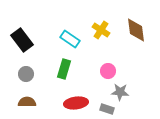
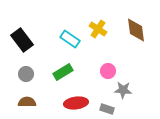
yellow cross: moved 3 px left, 1 px up
green rectangle: moved 1 px left, 3 px down; rotated 42 degrees clockwise
gray star: moved 3 px right, 2 px up
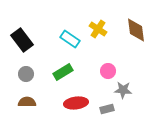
gray rectangle: rotated 32 degrees counterclockwise
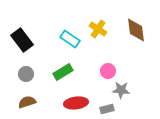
gray star: moved 2 px left
brown semicircle: rotated 18 degrees counterclockwise
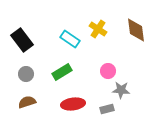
green rectangle: moved 1 px left
red ellipse: moved 3 px left, 1 px down
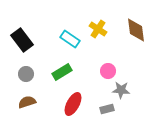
red ellipse: rotated 55 degrees counterclockwise
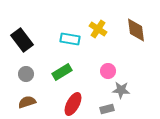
cyan rectangle: rotated 24 degrees counterclockwise
